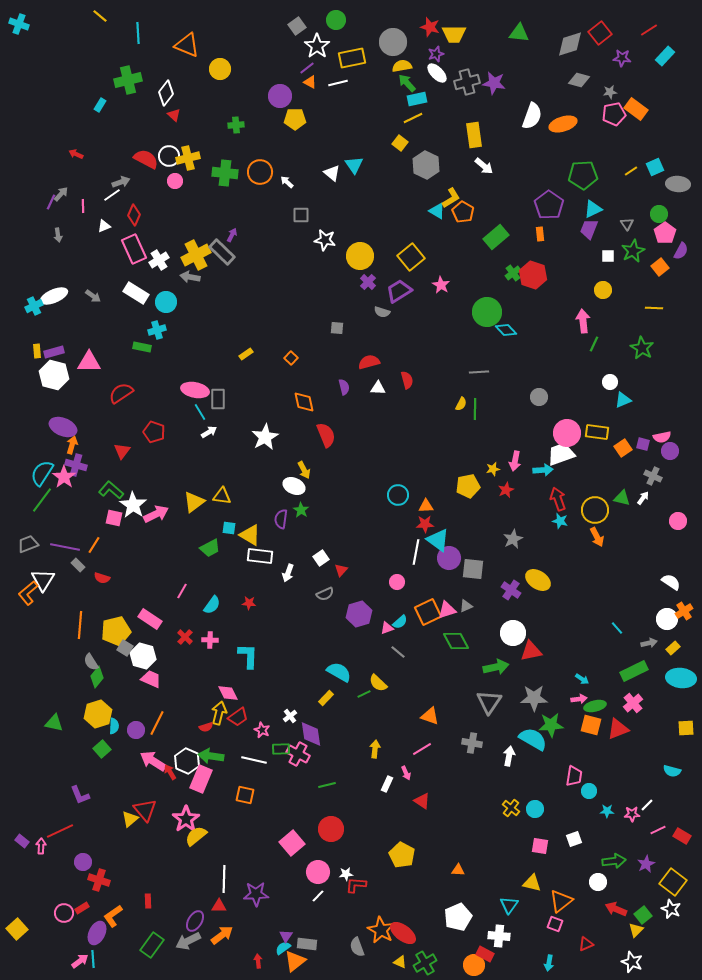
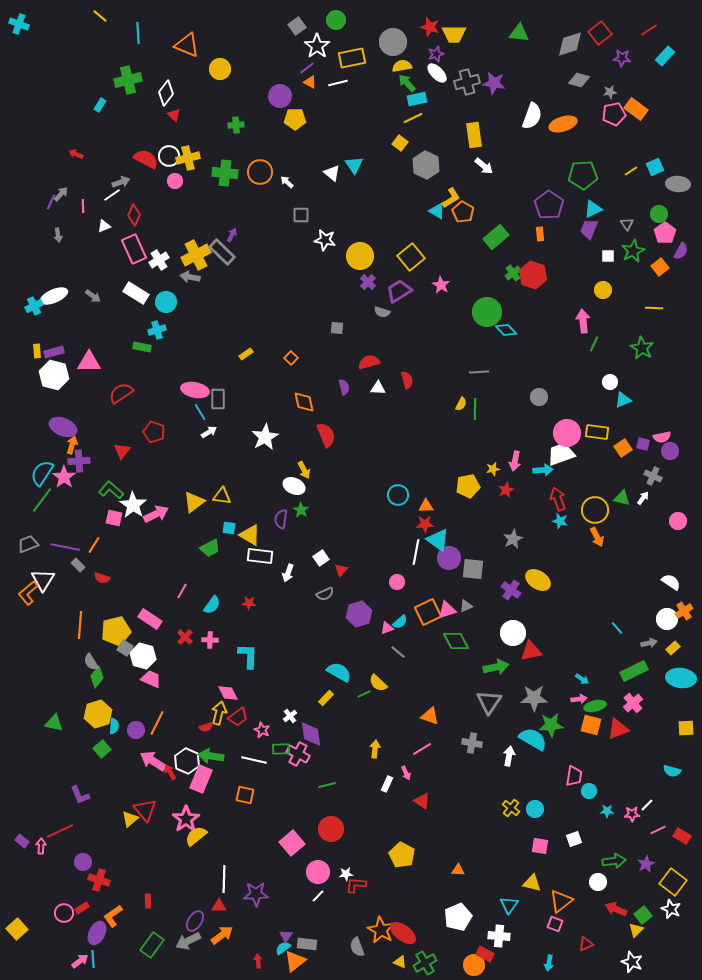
purple cross at (76, 465): moved 3 px right, 4 px up; rotated 20 degrees counterclockwise
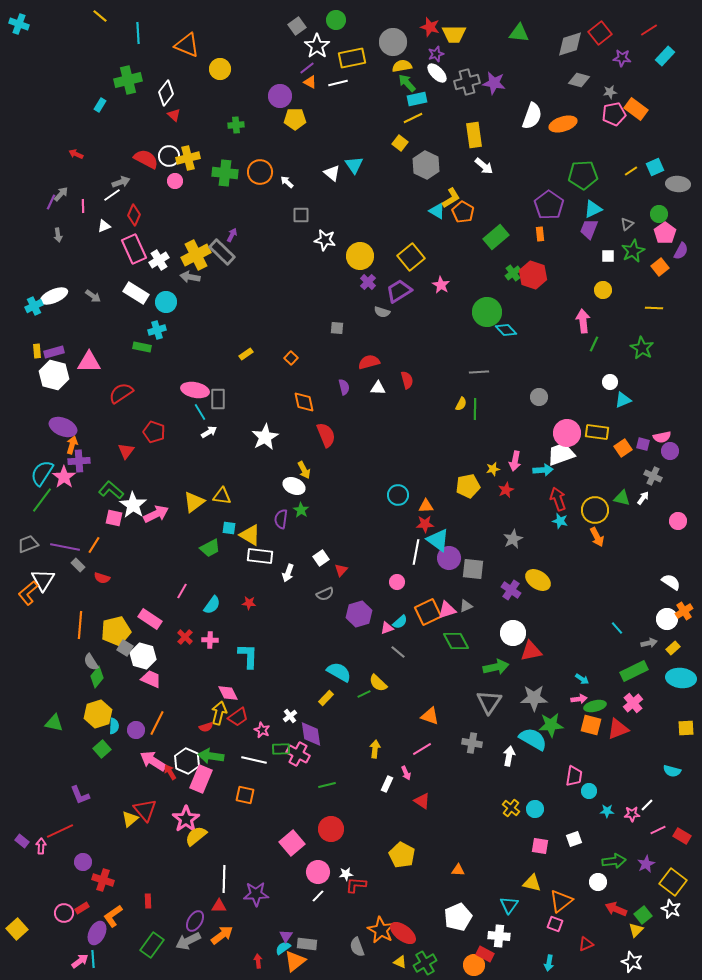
gray triangle at (627, 224): rotated 24 degrees clockwise
red triangle at (122, 451): moved 4 px right
red cross at (99, 880): moved 4 px right
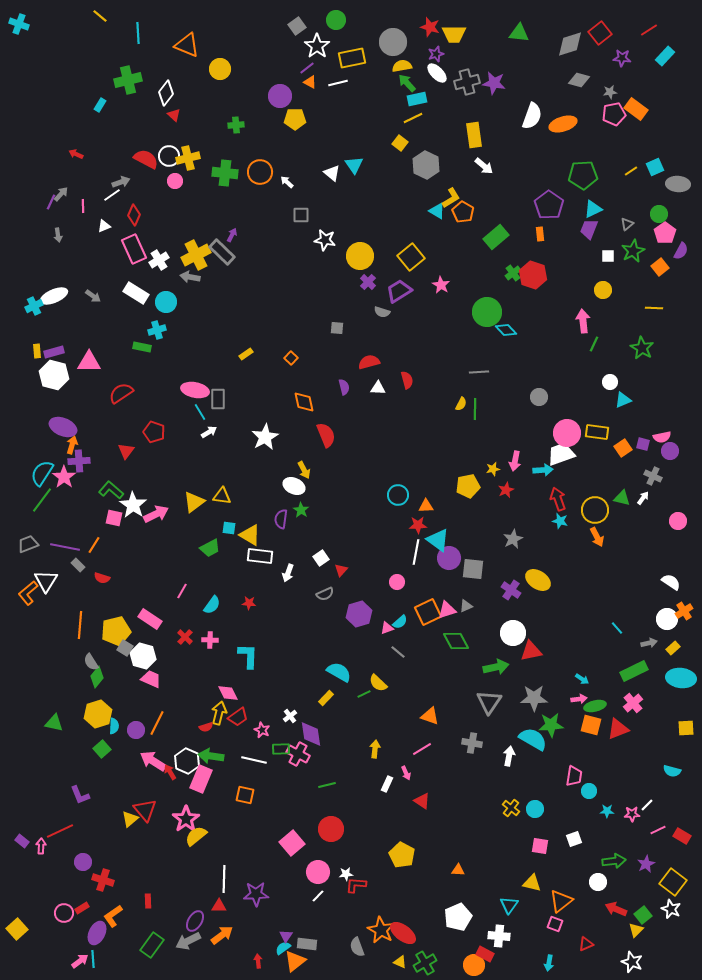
red star at (425, 524): moved 7 px left, 1 px down
white triangle at (43, 580): moved 3 px right, 1 px down
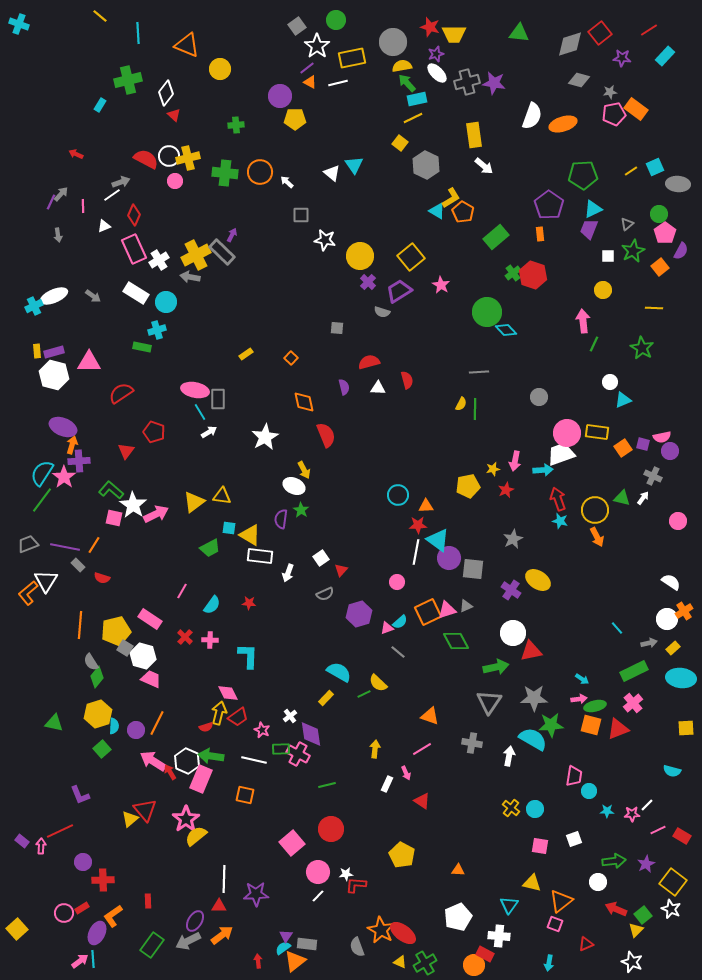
red cross at (103, 880): rotated 20 degrees counterclockwise
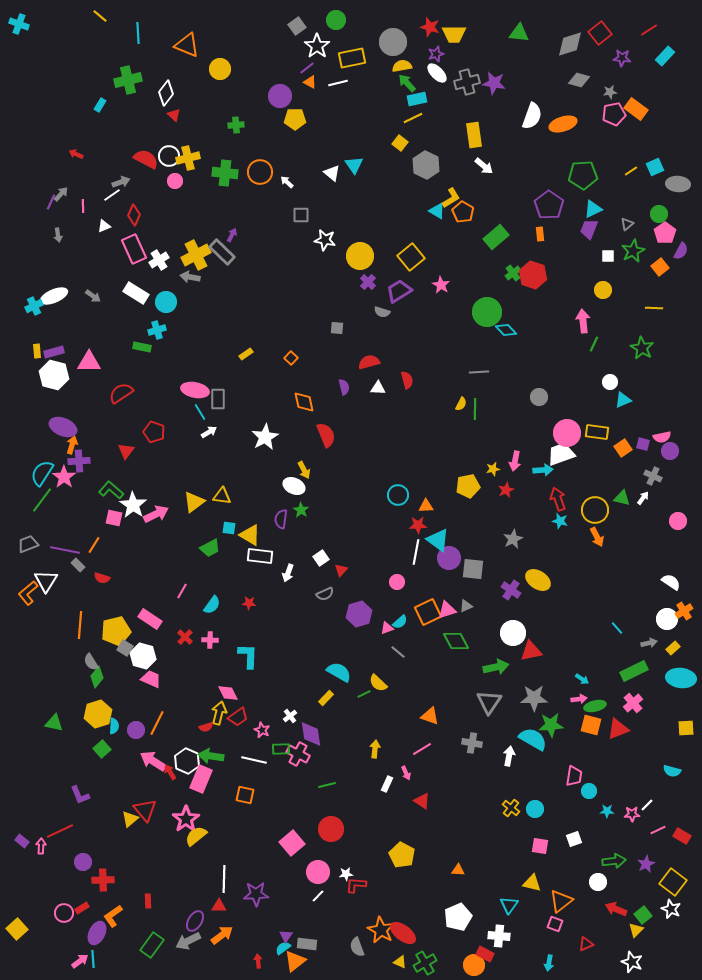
purple line at (65, 547): moved 3 px down
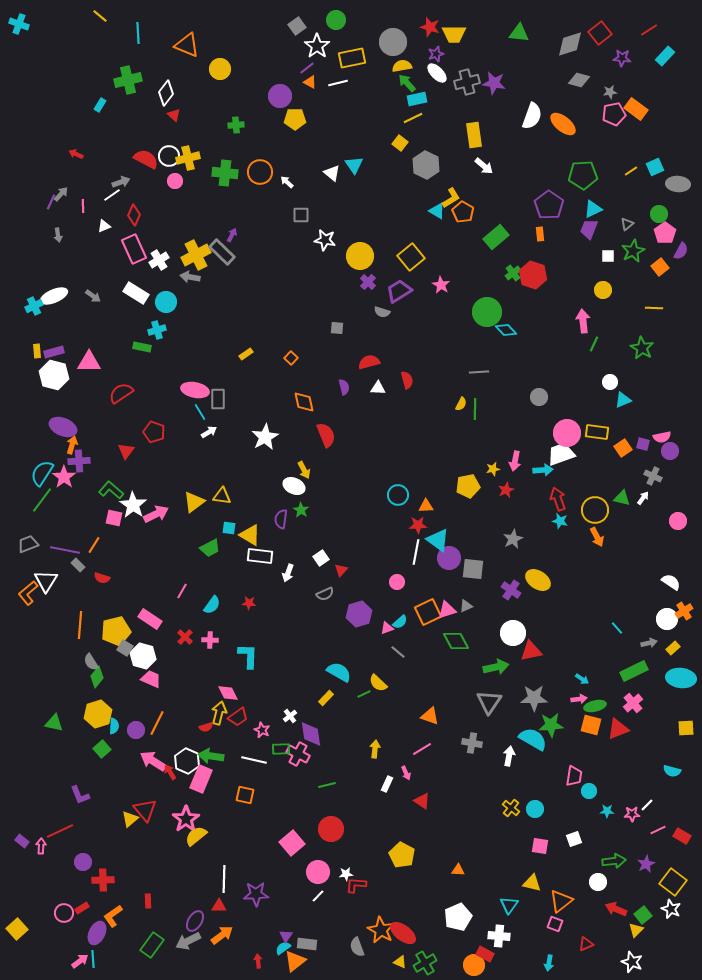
orange ellipse at (563, 124): rotated 56 degrees clockwise
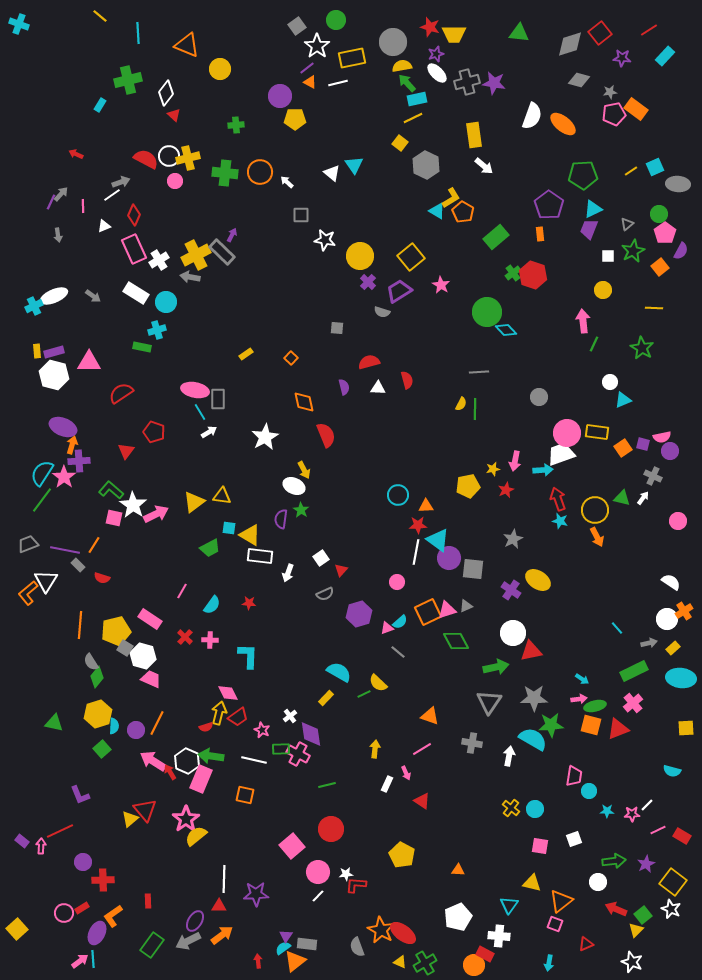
pink square at (292, 843): moved 3 px down
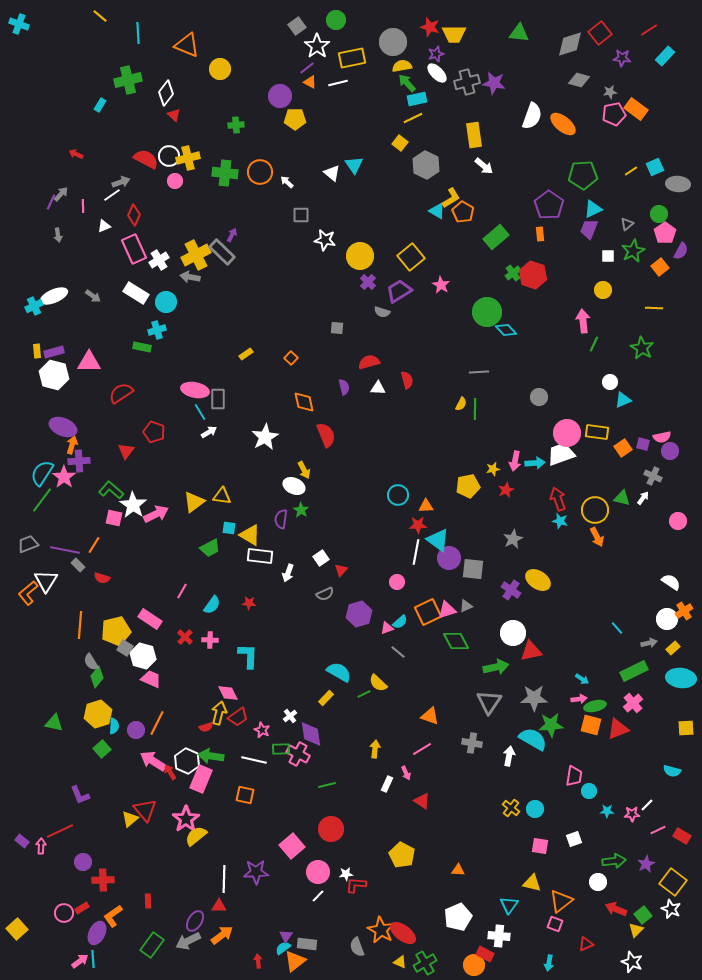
cyan arrow at (543, 470): moved 8 px left, 7 px up
purple star at (256, 894): moved 22 px up
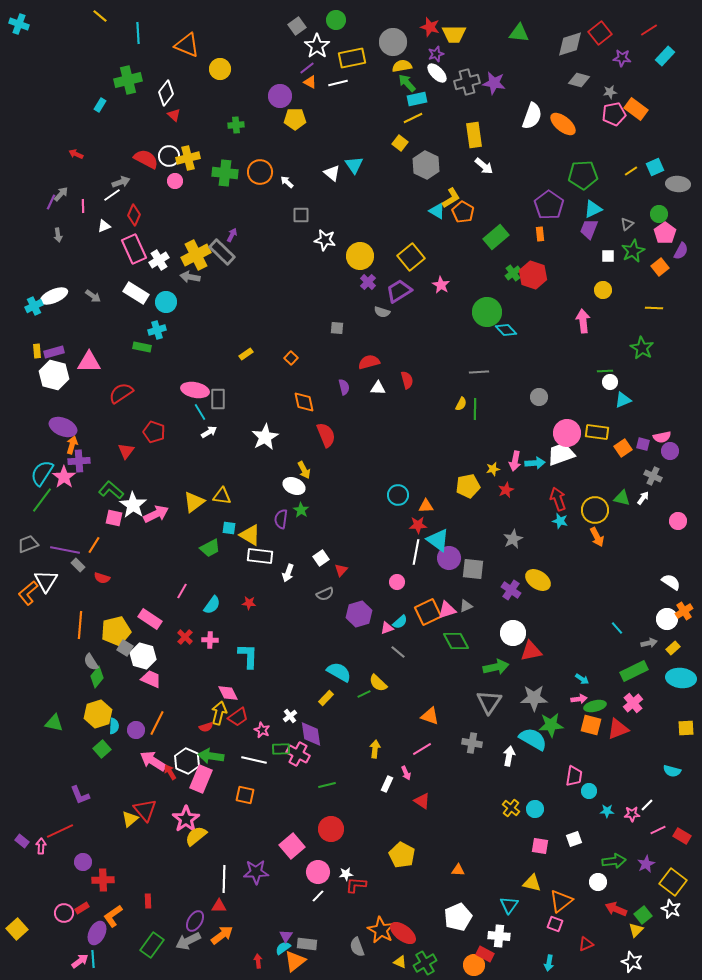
green line at (594, 344): moved 11 px right, 27 px down; rotated 63 degrees clockwise
